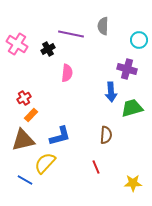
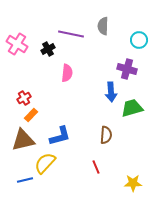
blue line: rotated 42 degrees counterclockwise
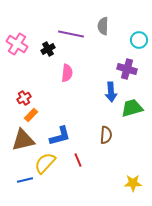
red line: moved 18 px left, 7 px up
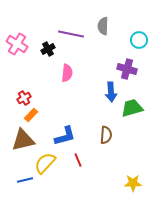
blue L-shape: moved 5 px right
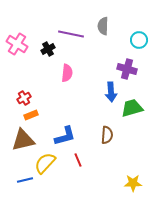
orange rectangle: rotated 24 degrees clockwise
brown semicircle: moved 1 px right
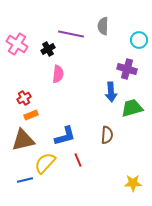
pink semicircle: moved 9 px left, 1 px down
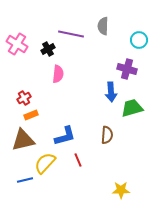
yellow star: moved 12 px left, 7 px down
